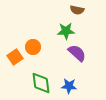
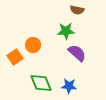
orange circle: moved 2 px up
green diamond: rotated 15 degrees counterclockwise
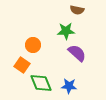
orange square: moved 7 px right, 8 px down; rotated 21 degrees counterclockwise
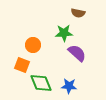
brown semicircle: moved 1 px right, 3 px down
green star: moved 2 px left, 2 px down
orange square: rotated 14 degrees counterclockwise
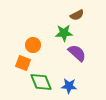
brown semicircle: moved 1 px left, 2 px down; rotated 40 degrees counterclockwise
orange square: moved 1 px right, 2 px up
green diamond: moved 1 px up
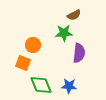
brown semicircle: moved 3 px left
purple semicircle: moved 2 px right; rotated 54 degrees clockwise
green diamond: moved 3 px down
